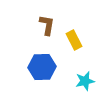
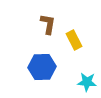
brown L-shape: moved 1 px right, 1 px up
cyan star: moved 2 px right, 1 px down; rotated 18 degrees clockwise
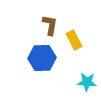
brown L-shape: moved 2 px right, 1 px down
blue hexagon: moved 9 px up
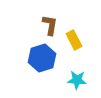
blue hexagon: rotated 16 degrees counterclockwise
cyan star: moved 10 px left, 2 px up
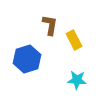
blue hexagon: moved 15 px left, 1 px down
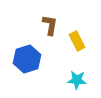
yellow rectangle: moved 3 px right, 1 px down
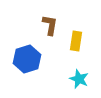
yellow rectangle: moved 1 px left; rotated 36 degrees clockwise
cyan star: moved 2 px right, 1 px up; rotated 18 degrees clockwise
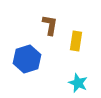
cyan star: moved 1 px left, 4 px down
